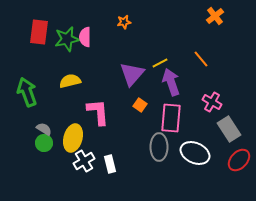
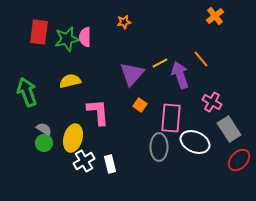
purple arrow: moved 9 px right, 7 px up
white ellipse: moved 11 px up
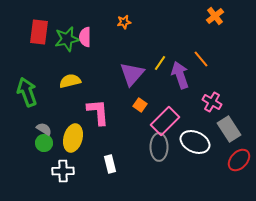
yellow line: rotated 28 degrees counterclockwise
pink rectangle: moved 6 px left, 3 px down; rotated 40 degrees clockwise
white cross: moved 21 px left, 10 px down; rotated 30 degrees clockwise
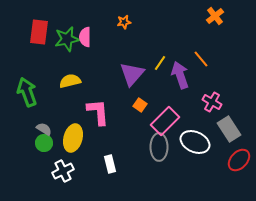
white cross: rotated 25 degrees counterclockwise
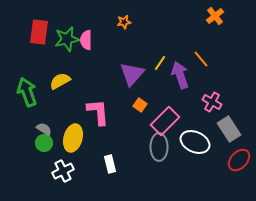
pink semicircle: moved 1 px right, 3 px down
yellow semicircle: moved 10 px left; rotated 15 degrees counterclockwise
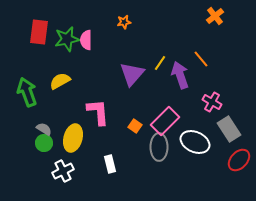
orange square: moved 5 px left, 21 px down
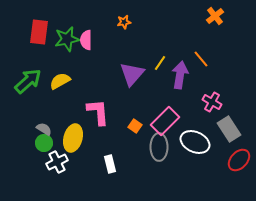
purple arrow: rotated 28 degrees clockwise
green arrow: moved 1 px right, 11 px up; rotated 68 degrees clockwise
white cross: moved 6 px left, 9 px up
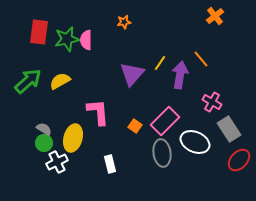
gray ellipse: moved 3 px right, 6 px down; rotated 8 degrees counterclockwise
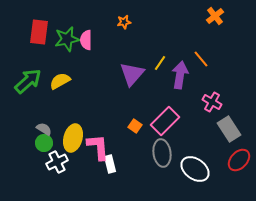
pink L-shape: moved 35 px down
white ellipse: moved 27 px down; rotated 12 degrees clockwise
